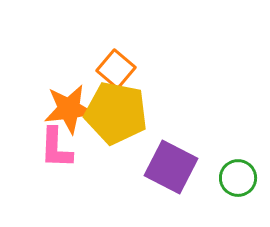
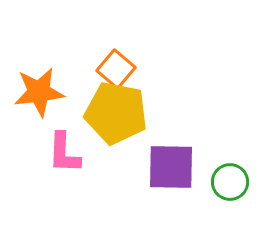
orange star: moved 30 px left, 17 px up
pink L-shape: moved 8 px right, 5 px down
purple square: rotated 26 degrees counterclockwise
green circle: moved 8 px left, 4 px down
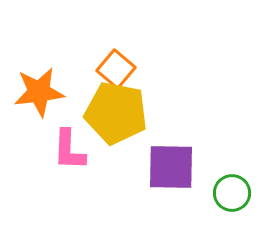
pink L-shape: moved 5 px right, 3 px up
green circle: moved 2 px right, 11 px down
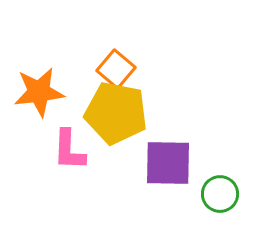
purple square: moved 3 px left, 4 px up
green circle: moved 12 px left, 1 px down
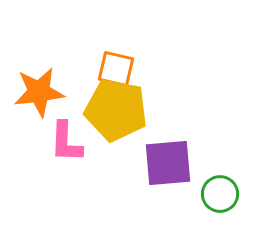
orange square: rotated 27 degrees counterclockwise
yellow pentagon: moved 3 px up
pink L-shape: moved 3 px left, 8 px up
purple square: rotated 6 degrees counterclockwise
